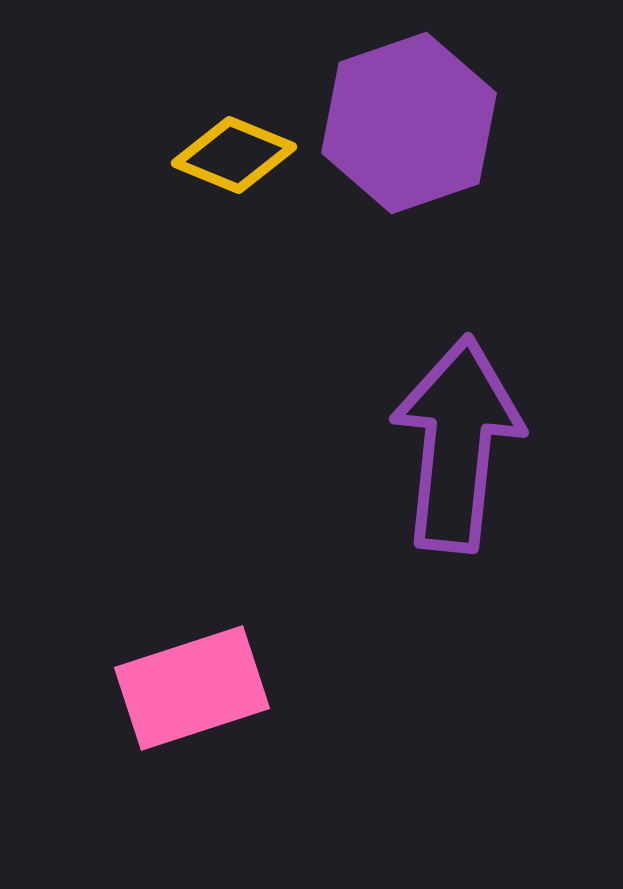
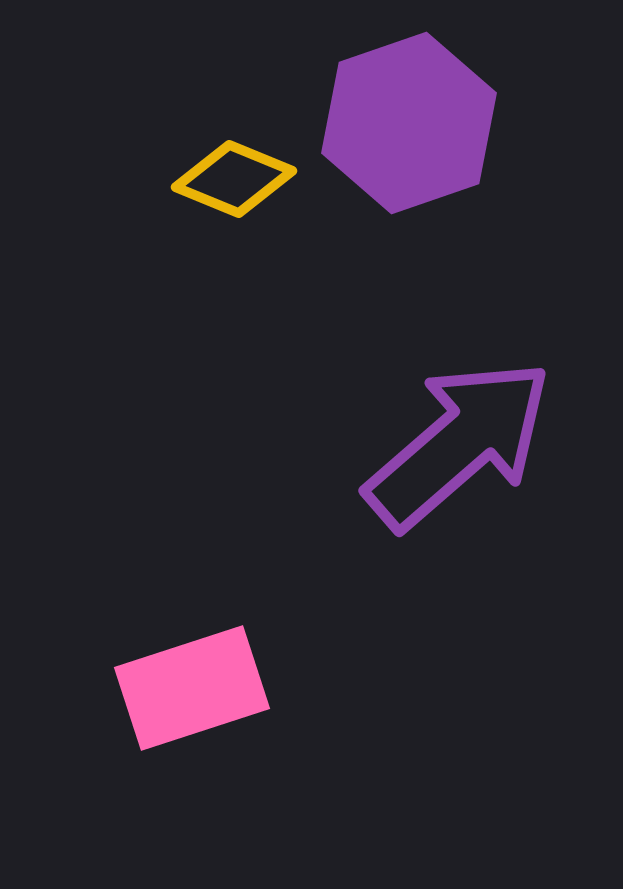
yellow diamond: moved 24 px down
purple arrow: moved 2 px right; rotated 43 degrees clockwise
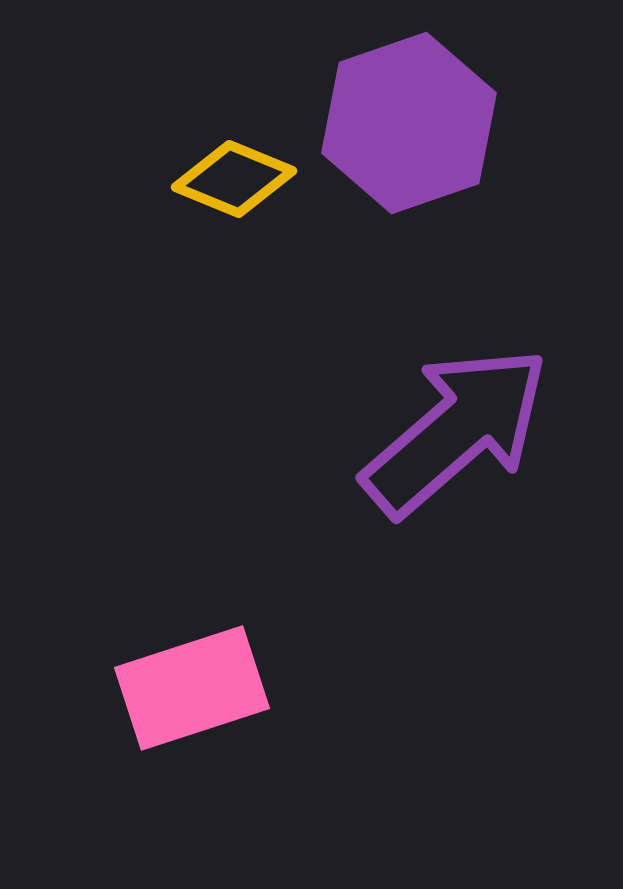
purple arrow: moved 3 px left, 13 px up
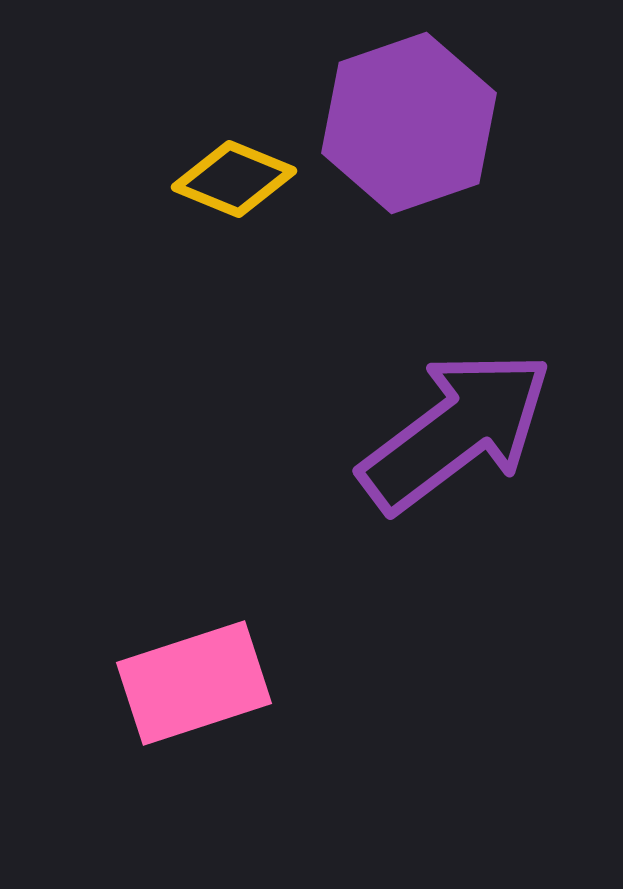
purple arrow: rotated 4 degrees clockwise
pink rectangle: moved 2 px right, 5 px up
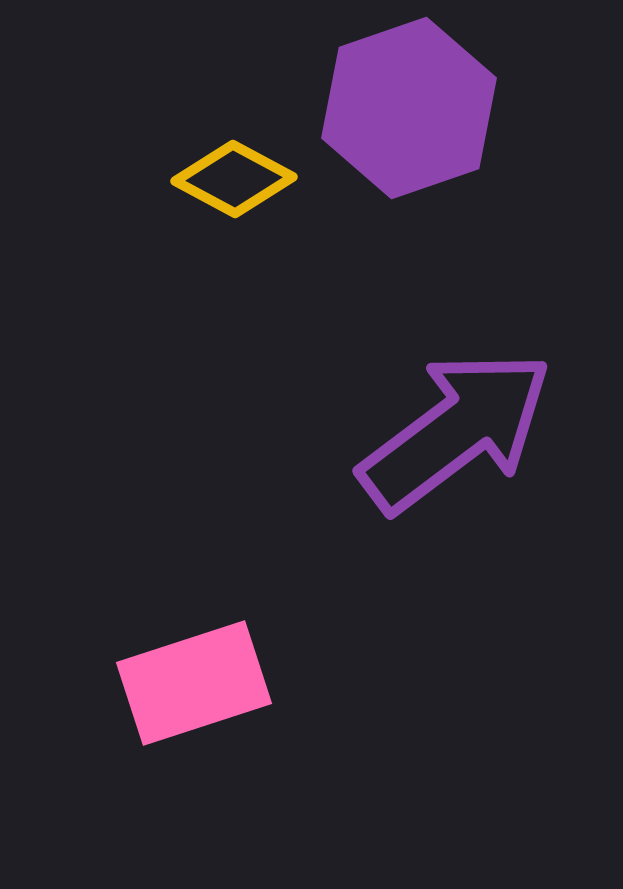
purple hexagon: moved 15 px up
yellow diamond: rotated 6 degrees clockwise
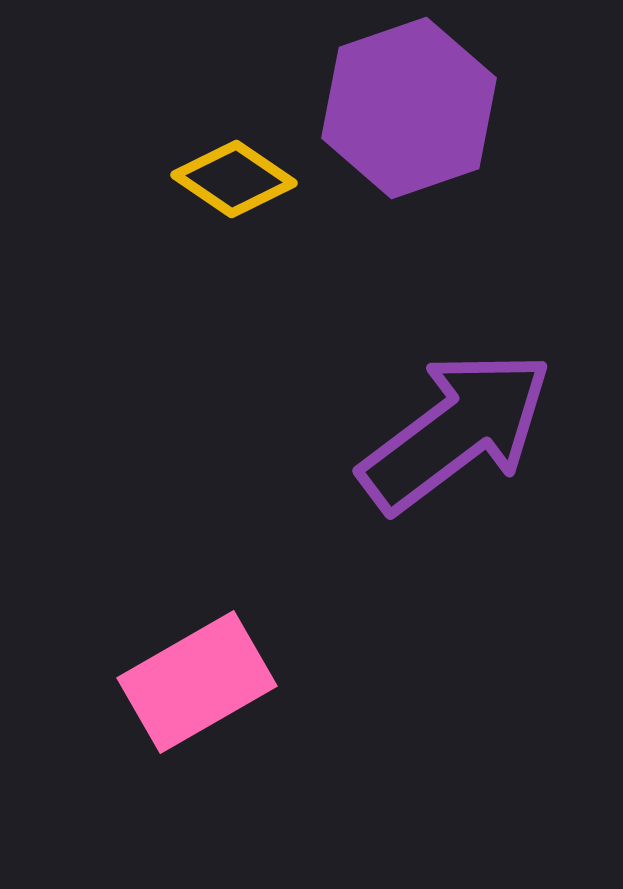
yellow diamond: rotated 6 degrees clockwise
pink rectangle: moved 3 px right, 1 px up; rotated 12 degrees counterclockwise
